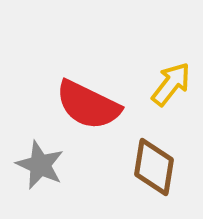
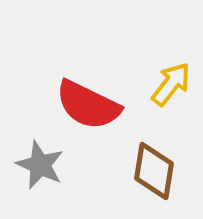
brown diamond: moved 4 px down
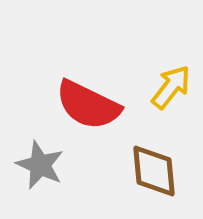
yellow arrow: moved 3 px down
brown diamond: rotated 14 degrees counterclockwise
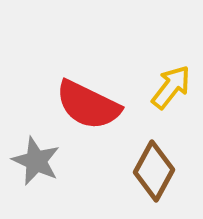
gray star: moved 4 px left, 4 px up
brown diamond: rotated 34 degrees clockwise
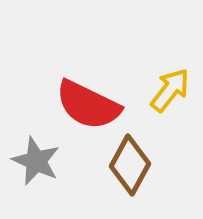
yellow arrow: moved 1 px left, 3 px down
brown diamond: moved 24 px left, 6 px up
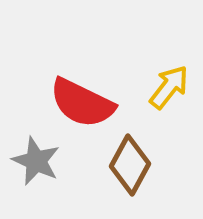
yellow arrow: moved 1 px left, 3 px up
red semicircle: moved 6 px left, 2 px up
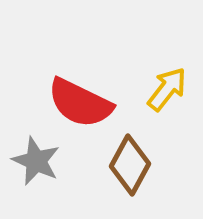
yellow arrow: moved 2 px left, 2 px down
red semicircle: moved 2 px left
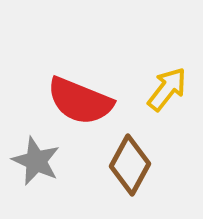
red semicircle: moved 2 px up; rotated 4 degrees counterclockwise
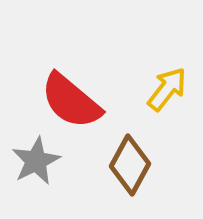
red semicircle: moved 9 px left; rotated 18 degrees clockwise
gray star: rotated 21 degrees clockwise
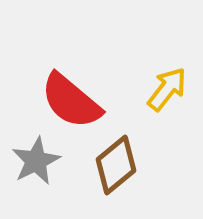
brown diamond: moved 14 px left; rotated 22 degrees clockwise
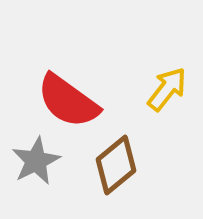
red semicircle: moved 3 px left; rotated 4 degrees counterclockwise
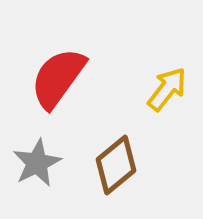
red semicircle: moved 10 px left, 23 px up; rotated 90 degrees clockwise
gray star: moved 1 px right, 2 px down
